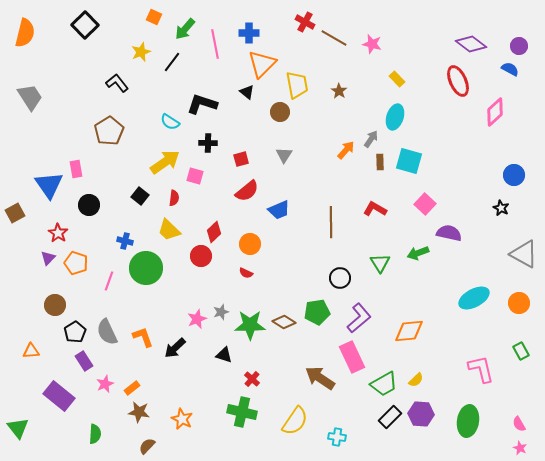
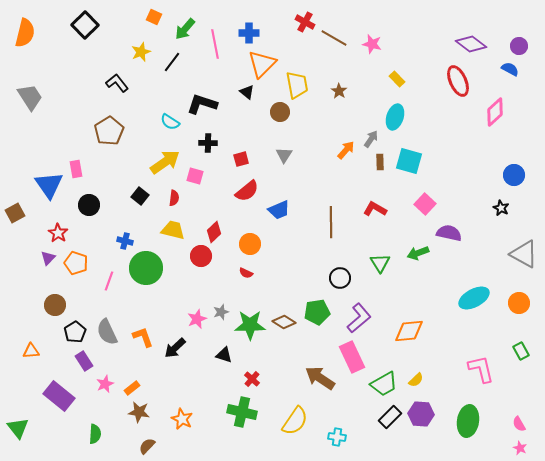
yellow trapezoid at (169, 230): moved 4 px right; rotated 150 degrees clockwise
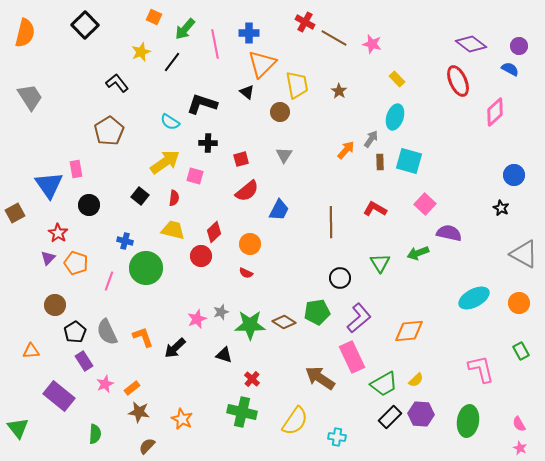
blue trapezoid at (279, 210): rotated 40 degrees counterclockwise
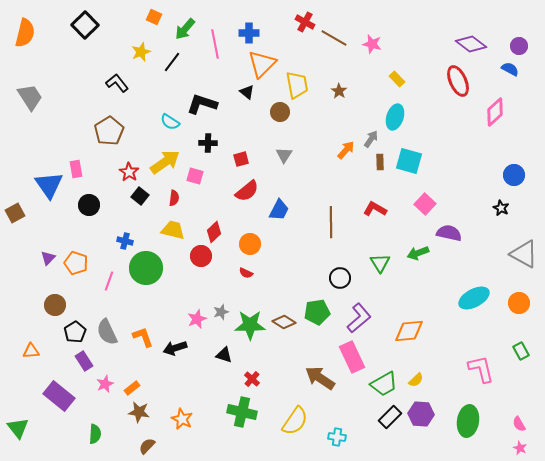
red star at (58, 233): moved 71 px right, 61 px up
black arrow at (175, 348): rotated 25 degrees clockwise
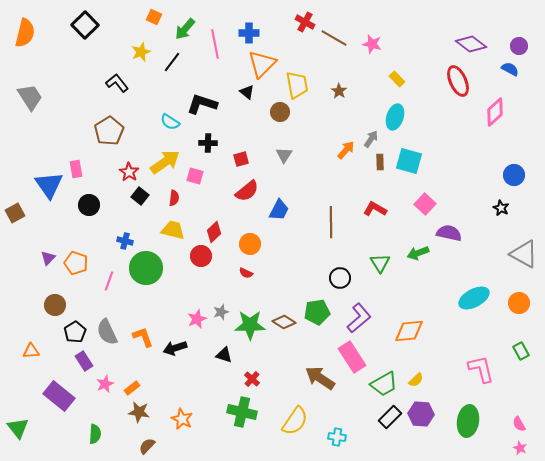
pink rectangle at (352, 357): rotated 8 degrees counterclockwise
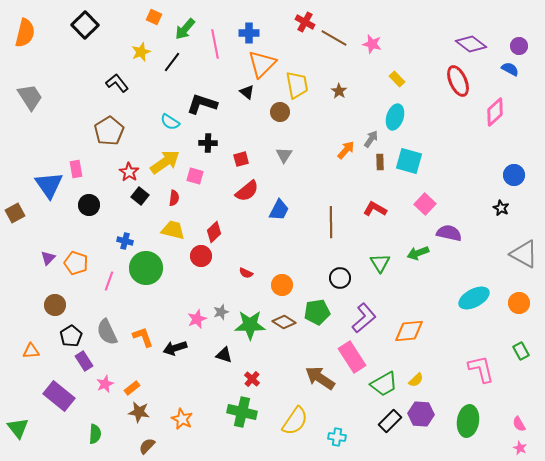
orange circle at (250, 244): moved 32 px right, 41 px down
purple L-shape at (359, 318): moved 5 px right
black pentagon at (75, 332): moved 4 px left, 4 px down
black rectangle at (390, 417): moved 4 px down
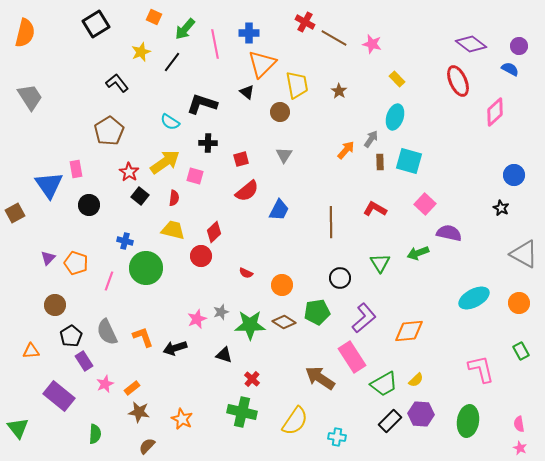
black square at (85, 25): moved 11 px right, 1 px up; rotated 12 degrees clockwise
pink semicircle at (519, 424): rotated 21 degrees clockwise
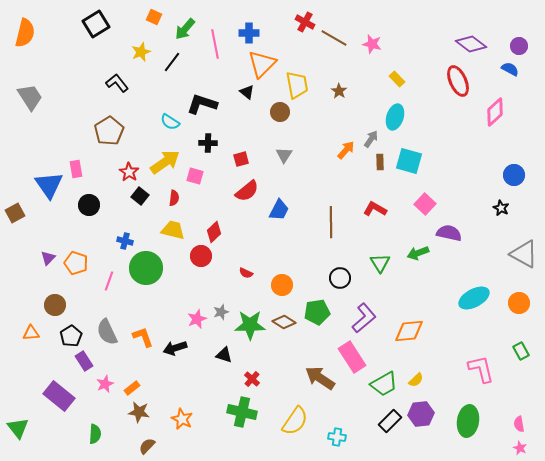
orange triangle at (31, 351): moved 18 px up
purple hexagon at (421, 414): rotated 10 degrees counterclockwise
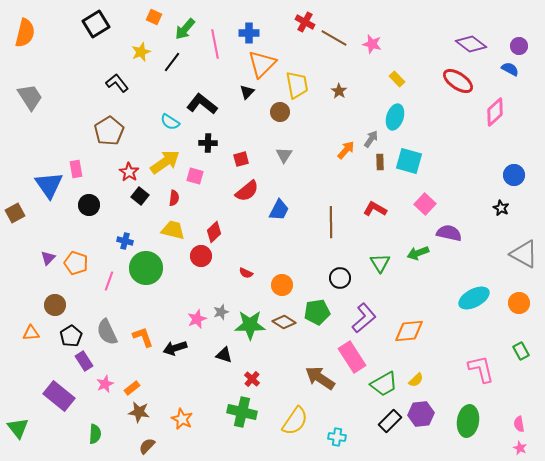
red ellipse at (458, 81): rotated 32 degrees counterclockwise
black triangle at (247, 92): rotated 35 degrees clockwise
black L-shape at (202, 104): rotated 20 degrees clockwise
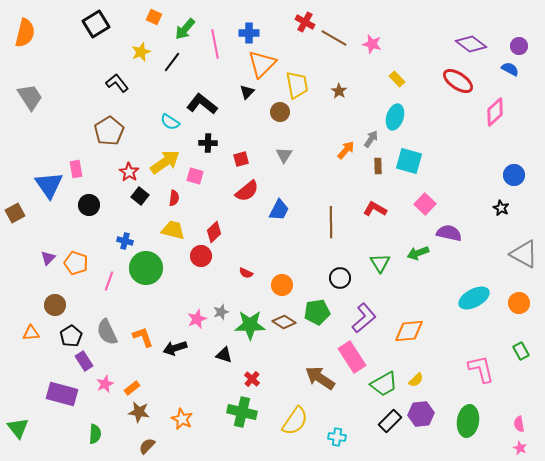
brown rectangle at (380, 162): moved 2 px left, 4 px down
purple rectangle at (59, 396): moved 3 px right, 2 px up; rotated 24 degrees counterclockwise
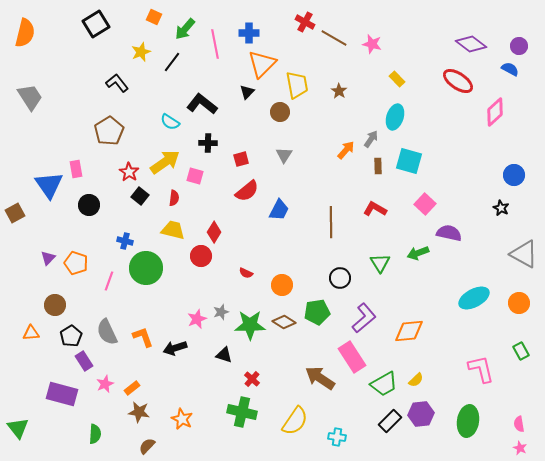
red diamond at (214, 232): rotated 15 degrees counterclockwise
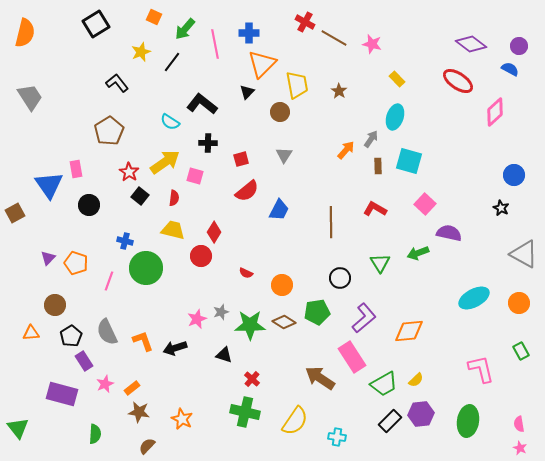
orange L-shape at (143, 337): moved 4 px down
green cross at (242, 412): moved 3 px right
